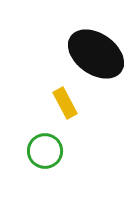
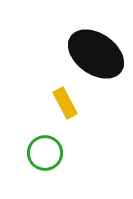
green circle: moved 2 px down
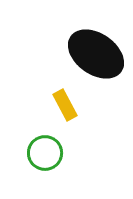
yellow rectangle: moved 2 px down
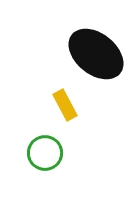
black ellipse: rotated 4 degrees clockwise
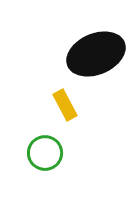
black ellipse: rotated 62 degrees counterclockwise
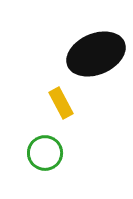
yellow rectangle: moved 4 px left, 2 px up
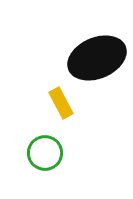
black ellipse: moved 1 px right, 4 px down
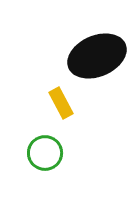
black ellipse: moved 2 px up
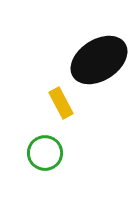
black ellipse: moved 2 px right, 4 px down; rotated 10 degrees counterclockwise
